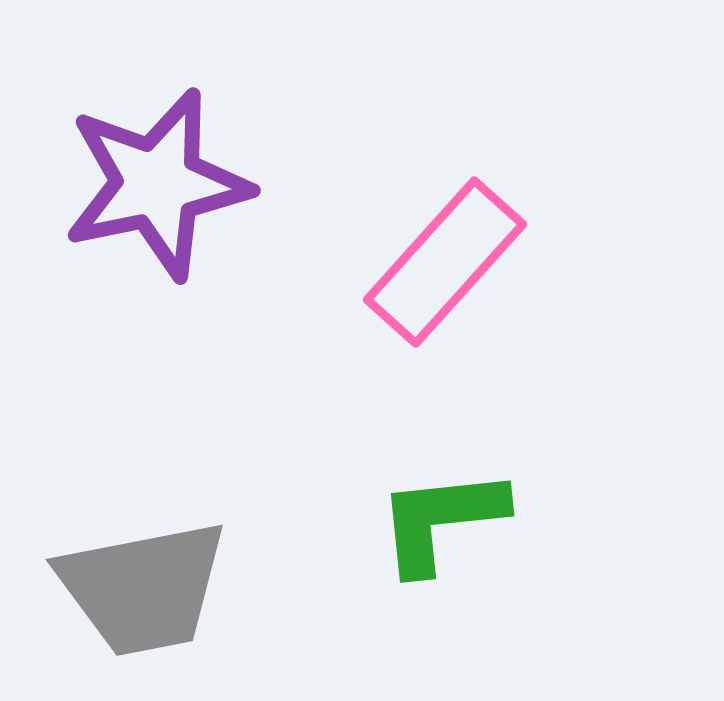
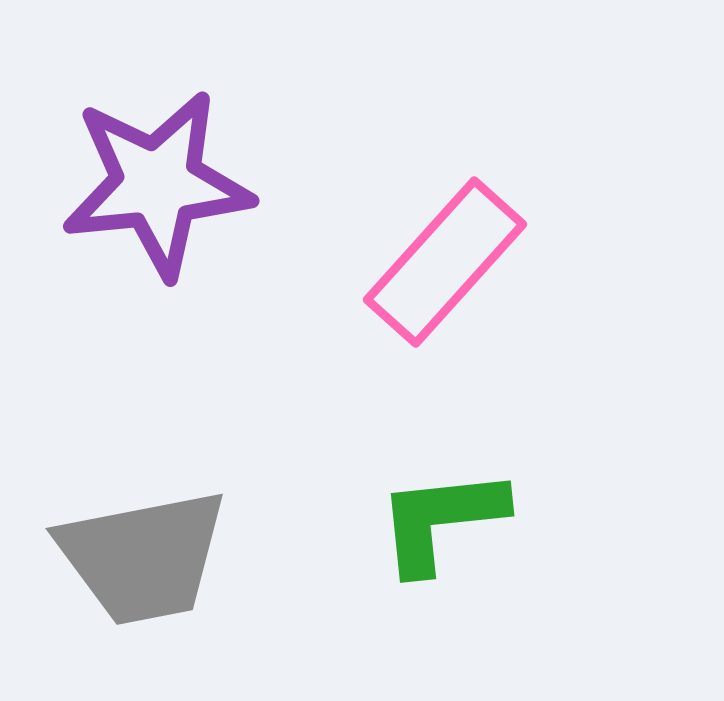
purple star: rotated 6 degrees clockwise
gray trapezoid: moved 31 px up
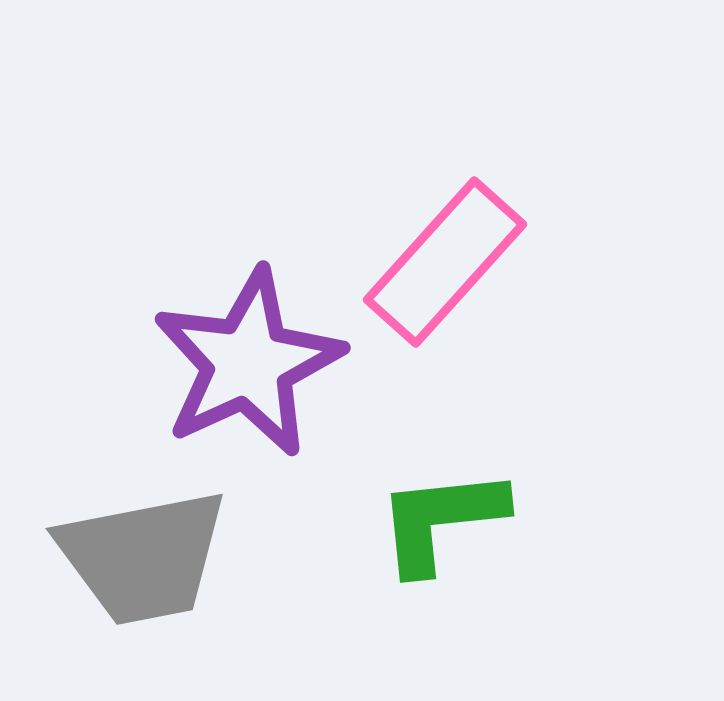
purple star: moved 91 px right, 179 px down; rotated 19 degrees counterclockwise
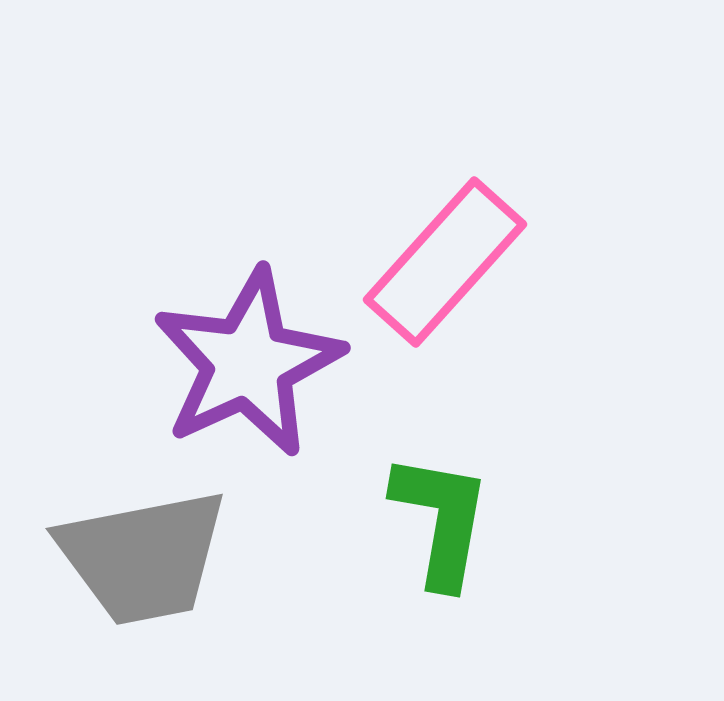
green L-shape: rotated 106 degrees clockwise
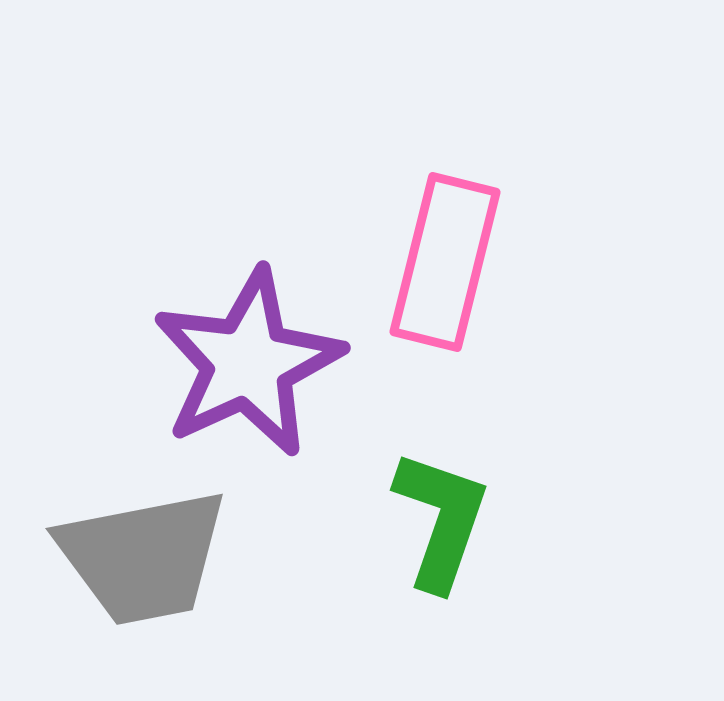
pink rectangle: rotated 28 degrees counterclockwise
green L-shape: rotated 9 degrees clockwise
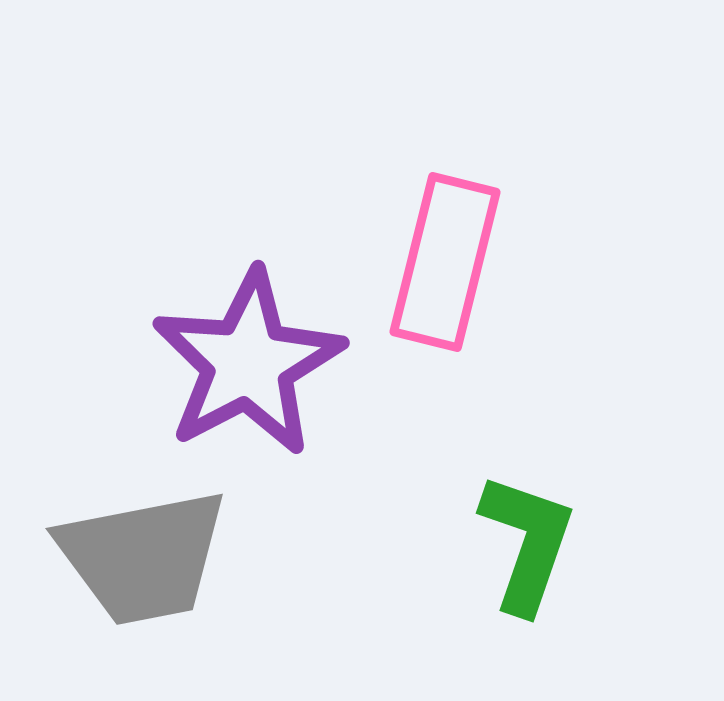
purple star: rotated 3 degrees counterclockwise
green L-shape: moved 86 px right, 23 px down
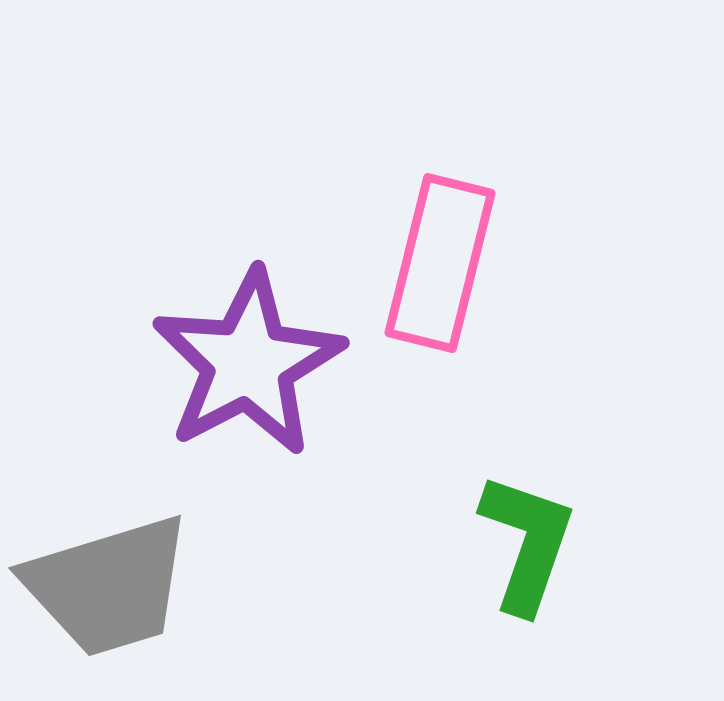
pink rectangle: moved 5 px left, 1 px down
gray trapezoid: moved 35 px left, 29 px down; rotated 6 degrees counterclockwise
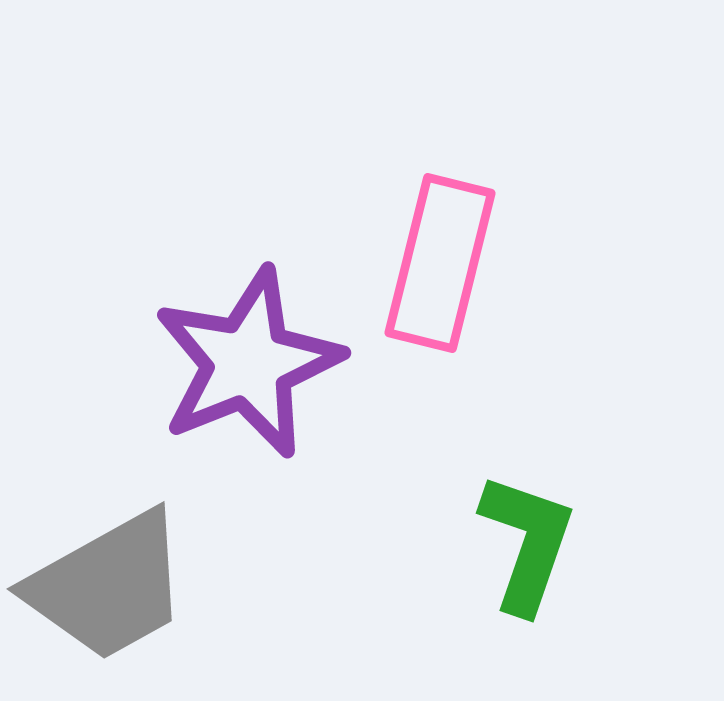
purple star: rotated 6 degrees clockwise
gray trapezoid: rotated 12 degrees counterclockwise
